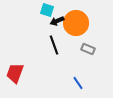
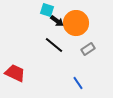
black arrow: rotated 120 degrees counterclockwise
black line: rotated 30 degrees counterclockwise
gray rectangle: rotated 56 degrees counterclockwise
red trapezoid: rotated 95 degrees clockwise
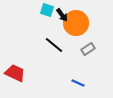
black arrow: moved 5 px right, 6 px up; rotated 16 degrees clockwise
blue line: rotated 32 degrees counterclockwise
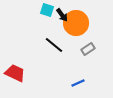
blue line: rotated 48 degrees counterclockwise
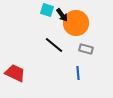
gray rectangle: moved 2 px left; rotated 48 degrees clockwise
blue line: moved 10 px up; rotated 72 degrees counterclockwise
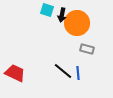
black arrow: rotated 48 degrees clockwise
orange circle: moved 1 px right
black line: moved 9 px right, 26 px down
gray rectangle: moved 1 px right
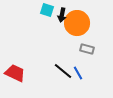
blue line: rotated 24 degrees counterclockwise
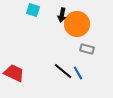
cyan square: moved 14 px left
orange circle: moved 1 px down
red trapezoid: moved 1 px left
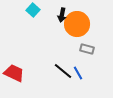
cyan square: rotated 24 degrees clockwise
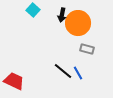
orange circle: moved 1 px right, 1 px up
red trapezoid: moved 8 px down
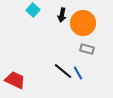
orange circle: moved 5 px right
red trapezoid: moved 1 px right, 1 px up
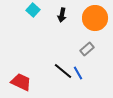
orange circle: moved 12 px right, 5 px up
gray rectangle: rotated 56 degrees counterclockwise
red trapezoid: moved 6 px right, 2 px down
